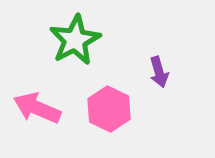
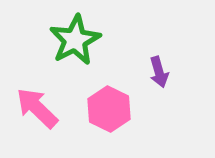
pink arrow: rotated 21 degrees clockwise
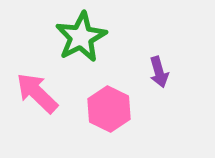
green star: moved 6 px right, 3 px up
pink arrow: moved 15 px up
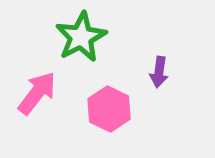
purple arrow: rotated 24 degrees clockwise
pink arrow: rotated 84 degrees clockwise
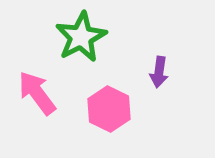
pink arrow: rotated 75 degrees counterclockwise
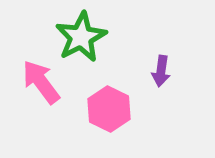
purple arrow: moved 2 px right, 1 px up
pink arrow: moved 4 px right, 11 px up
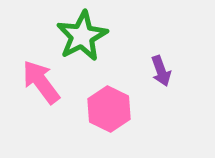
green star: moved 1 px right, 1 px up
purple arrow: rotated 28 degrees counterclockwise
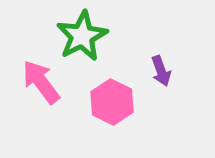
pink hexagon: moved 3 px right, 7 px up
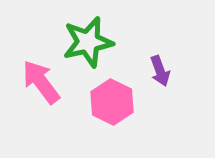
green star: moved 6 px right, 6 px down; rotated 15 degrees clockwise
purple arrow: moved 1 px left
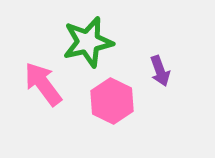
pink arrow: moved 2 px right, 2 px down
pink hexagon: moved 1 px up
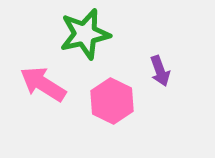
green star: moved 3 px left, 8 px up
pink arrow: rotated 21 degrees counterclockwise
